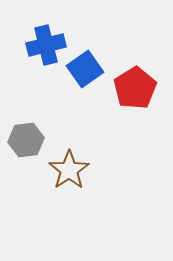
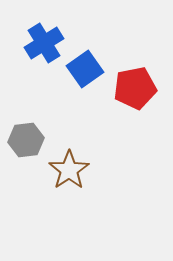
blue cross: moved 2 px left, 2 px up; rotated 18 degrees counterclockwise
red pentagon: rotated 21 degrees clockwise
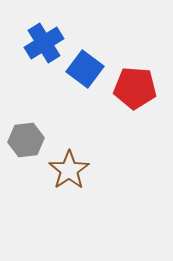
blue square: rotated 18 degrees counterclockwise
red pentagon: rotated 15 degrees clockwise
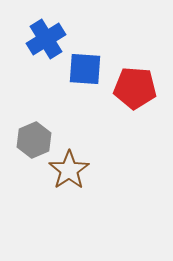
blue cross: moved 2 px right, 4 px up
blue square: rotated 33 degrees counterclockwise
gray hexagon: moved 8 px right; rotated 16 degrees counterclockwise
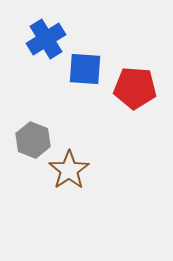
gray hexagon: moved 1 px left; rotated 16 degrees counterclockwise
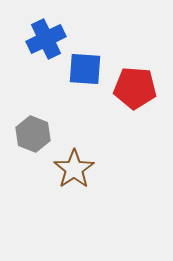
blue cross: rotated 6 degrees clockwise
gray hexagon: moved 6 px up
brown star: moved 5 px right, 1 px up
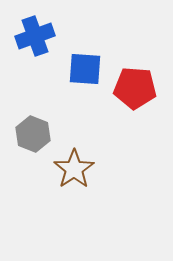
blue cross: moved 11 px left, 3 px up; rotated 6 degrees clockwise
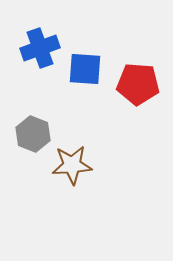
blue cross: moved 5 px right, 12 px down
red pentagon: moved 3 px right, 4 px up
brown star: moved 2 px left, 4 px up; rotated 30 degrees clockwise
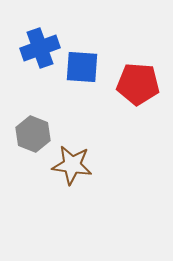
blue square: moved 3 px left, 2 px up
brown star: rotated 12 degrees clockwise
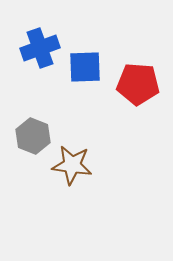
blue square: moved 3 px right; rotated 6 degrees counterclockwise
gray hexagon: moved 2 px down
